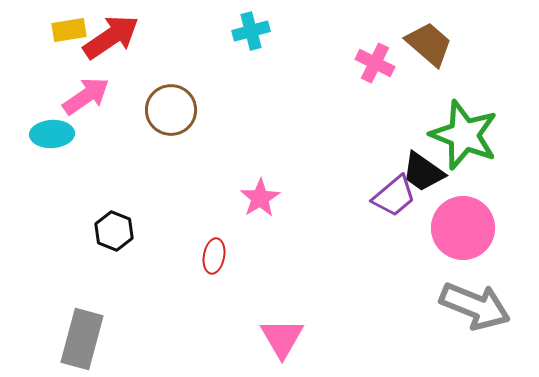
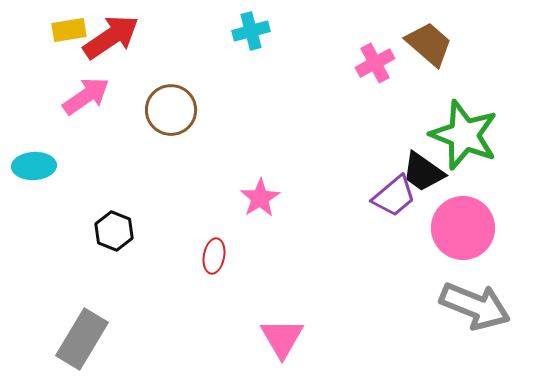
pink cross: rotated 36 degrees clockwise
cyan ellipse: moved 18 px left, 32 px down
gray rectangle: rotated 16 degrees clockwise
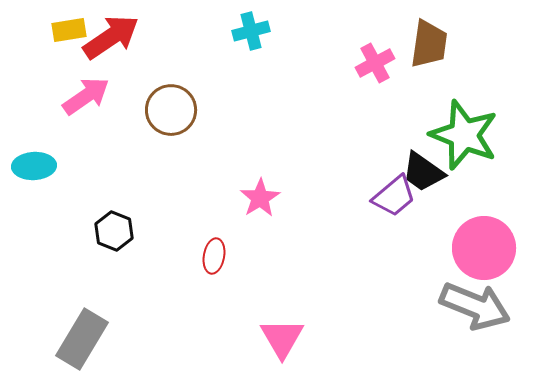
brown trapezoid: rotated 57 degrees clockwise
pink circle: moved 21 px right, 20 px down
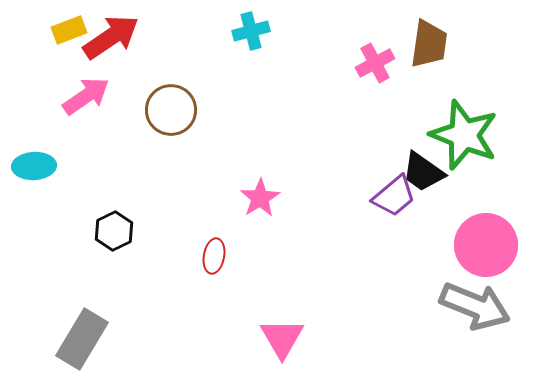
yellow rectangle: rotated 12 degrees counterclockwise
black hexagon: rotated 12 degrees clockwise
pink circle: moved 2 px right, 3 px up
